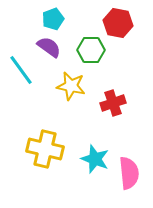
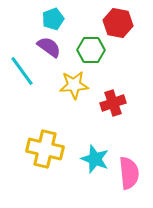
cyan line: moved 1 px right, 1 px down
yellow star: moved 3 px right, 1 px up; rotated 16 degrees counterclockwise
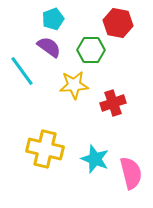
pink semicircle: moved 2 px right; rotated 8 degrees counterclockwise
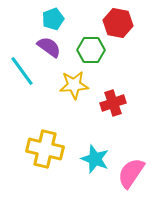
pink semicircle: rotated 132 degrees counterclockwise
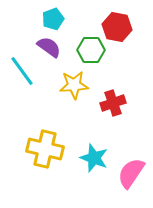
red hexagon: moved 1 px left, 4 px down
cyan star: moved 1 px left, 1 px up
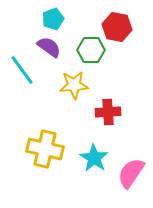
cyan line: moved 1 px up
red cross: moved 5 px left, 9 px down; rotated 15 degrees clockwise
cyan star: rotated 12 degrees clockwise
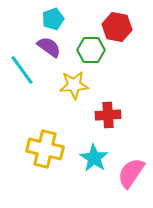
red cross: moved 3 px down
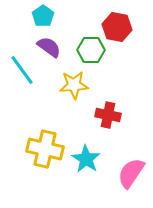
cyan pentagon: moved 10 px left, 3 px up; rotated 15 degrees counterclockwise
red cross: rotated 15 degrees clockwise
cyan star: moved 8 px left, 1 px down
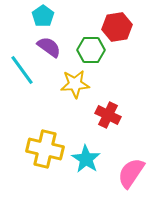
red hexagon: rotated 20 degrees counterclockwise
yellow star: moved 1 px right, 1 px up
red cross: rotated 15 degrees clockwise
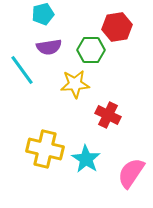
cyan pentagon: moved 2 px up; rotated 20 degrees clockwise
purple semicircle: rotated 135 degrees clockwise
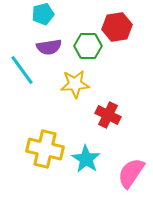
green hexagon: moved 3 px left, 4 px up
